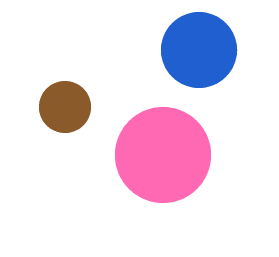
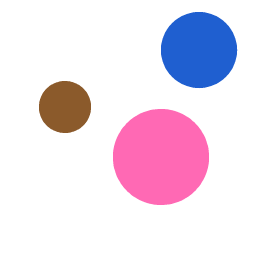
pink circle: moved 2 px left, 2 px down
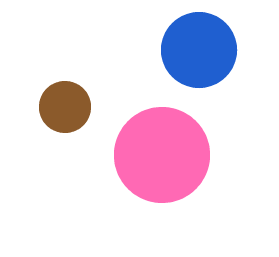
pink circle: moved 1 px right, 2 px up
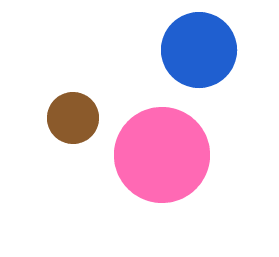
brown circle: moved 8 px right, 11 px down
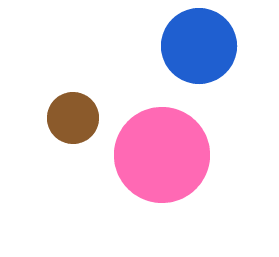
blue circle: moved 4 px up
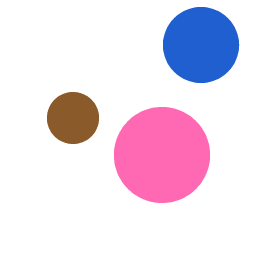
blue circle: moved 2 px right, 1 px up
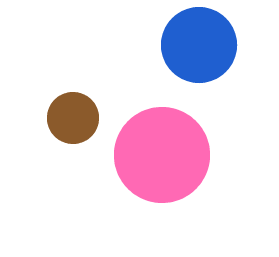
blue circle: moved 2 px left
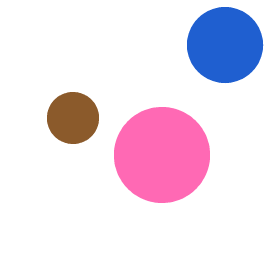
blue circle: moved 26 px right
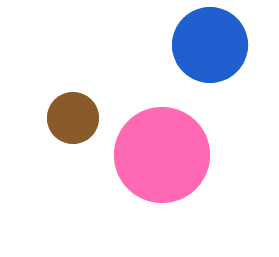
blue circle: moved 15 px left
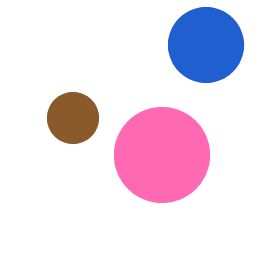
blue circle: moved 4 px left
